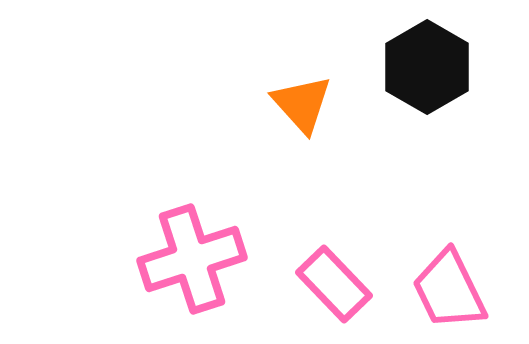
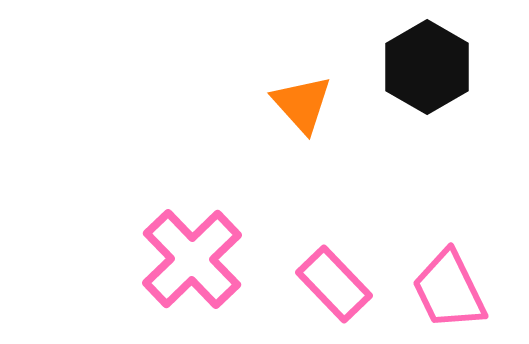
pink cross: rotated 26 degrees counterclockwise
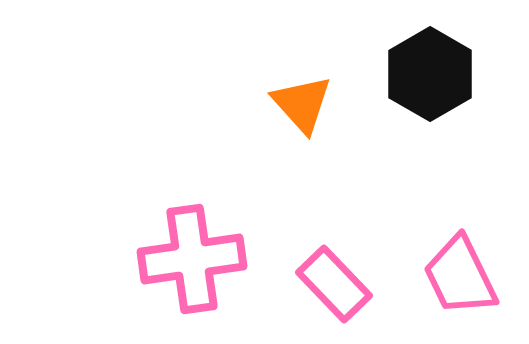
black hexagon: moved 3 px right, 7 px down
pink cross: rotated 36 degrees clockwise
pink trapezoid: moved 11 px right, 14 px up
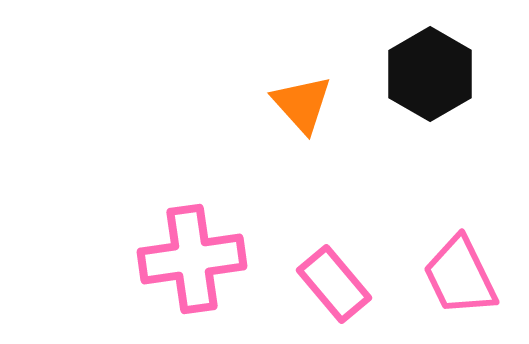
pink rectangle: rotated 4 degrees clockwise
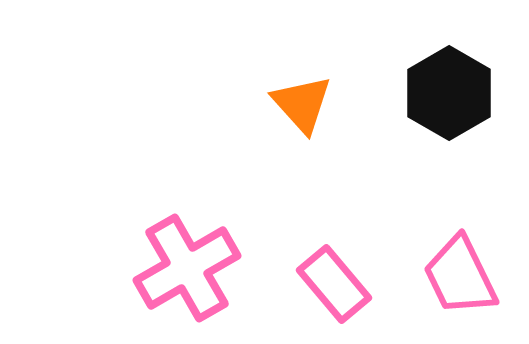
black hexagon: moved 19 px right, 19 px down
pink cross: moved 5 px left, 9 px down; rotated 22 degrees counterclockwise
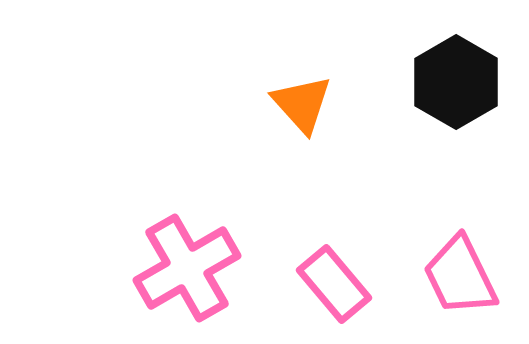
black hexagon: moved 7 px right, 11 px up
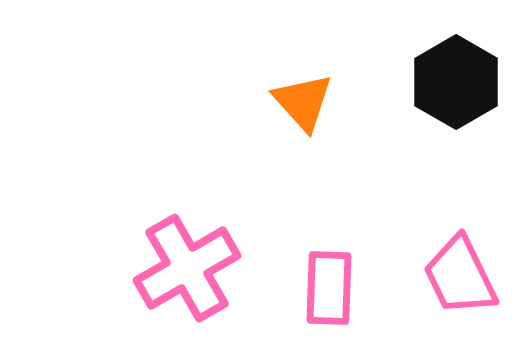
orange triangle: moved 1 px right, 2 px up
pink rectangle: moved 5 px left, 4 px down; rotated 42 degrees clockwise
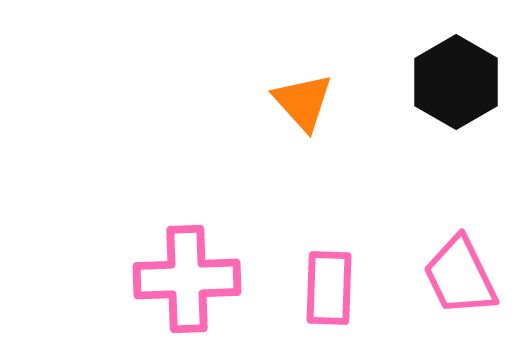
pink cross: moved 11 px down; rotated 28 degrees clockwise
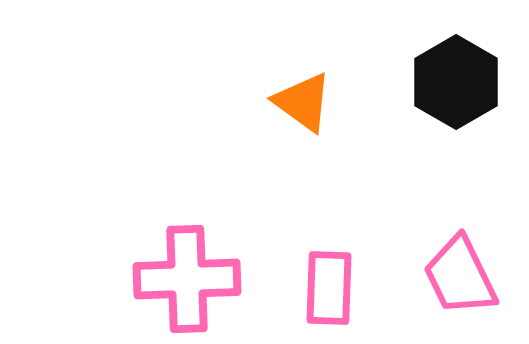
orange triangle: rotated 12 degrees counterclockwise
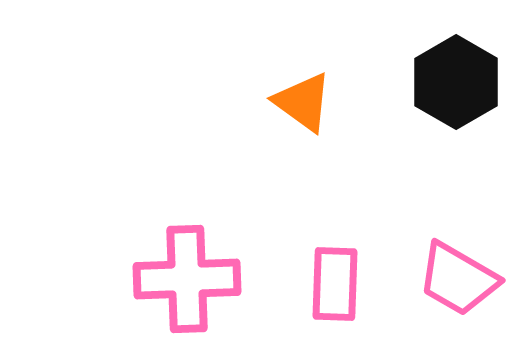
pink trapezoid: moved 2 px left, 3 px down; rotated 34 degrees counterclockwise
pink rectangle: moved 6 px right, 4 px up
